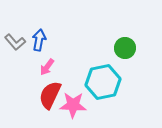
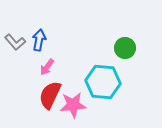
cyan hexagon: rotated 16 degrees clockwise
pink star: rotated 8 degrees counterclockwise
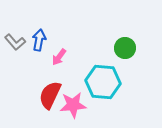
pink arrow: moved 12 px right, 10 px up
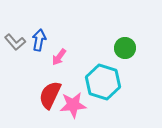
cyan hexagon: rotated 12 degrees clockwise
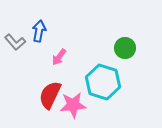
blue arrow: moved 9 px up
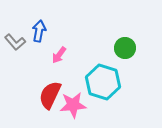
pink arrow: moved 2 px up
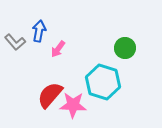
pink arrow: moved 1 px left, 6 px up
red semicircle: rotated 16 degrees clockwise
pink star: rotated 8 degrees clockwise
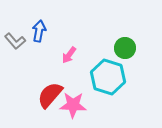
gray L-shape: moved 1 px up
pink arrow: moved 11 px right, 6 px down
cyan hexagon: moved 5 px right, 5 px up
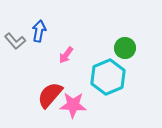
pink arrow: moved 3 px left
cyan hexagon: rotated 20 degrees clockwise
